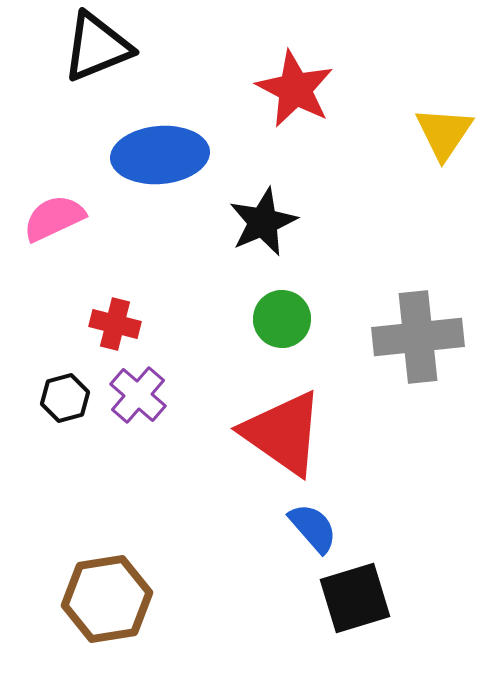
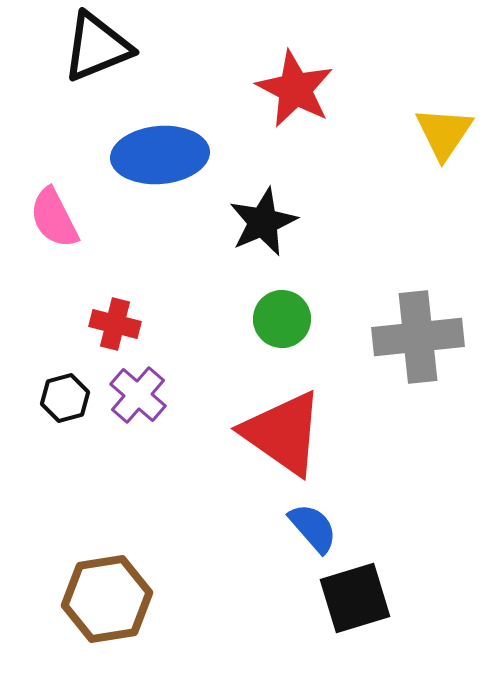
pink semicircle: rotated 92 degrees counterclockwise
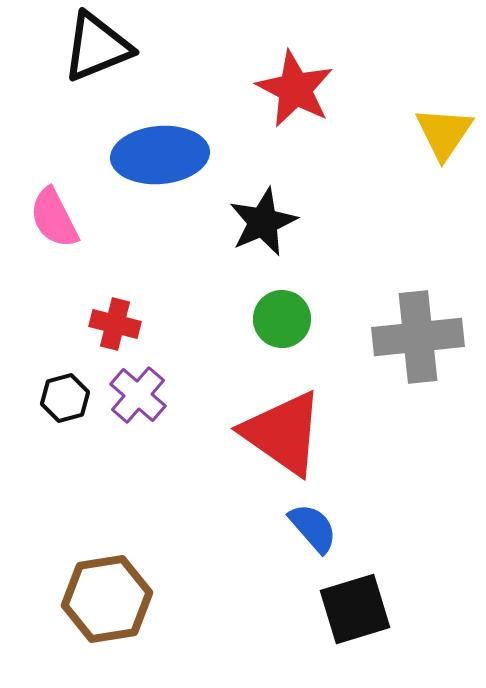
black square: moved 11 px down
